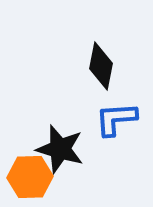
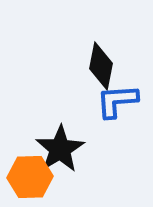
blue L-shape: moved 1 px right, 18 px up
black star: rotated 24 degrees clockwise
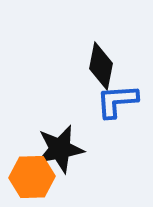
black star: rotated 21 degrees clockwise
orange hexagon: moved 2 px right
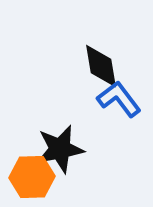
black diamond: rotated 21 degrees counterclockwise
blue L-shape: moved 2 px right, 2 px up; rotated 57 degrees clockwise
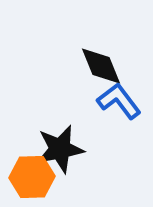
black diamond: rotated 12 degrees counterclockwise
blue L-shape: moved 2 px down
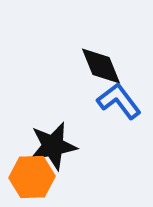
black star: moved 7 px left, 3 px up
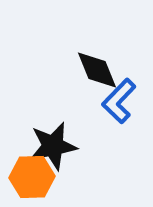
black diamond: moved 4 px left, 4 px down
blue L-shape: rotated 99 degrees counterclockwise
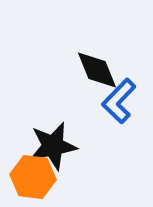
orange hexagon: moved 1 px right; rotated 9 degrees clockwise
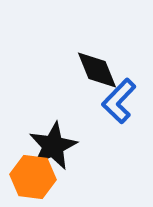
black star: rotated 15 degrees counterclockwise
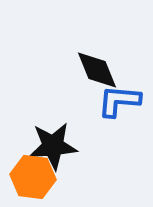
blue L-shape: rotated 51 degrees clockwise
black star: rotated 21 degrees clockwise
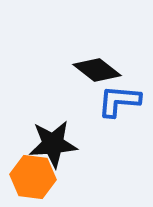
black diamond: rotated 30 degrees counterclockwise
black star: moved 2 px up
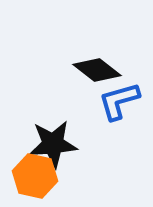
blue L-shape: rotated 21 degrees counterclockwise
orange hexagon: moved 2 px right, 1 px up; rotated 6 degrees clockwise
